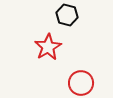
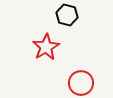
red star: moved 2 px left
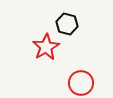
black hexagon: moved 9 px down
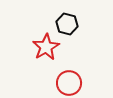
red circle: moved 12 px left
